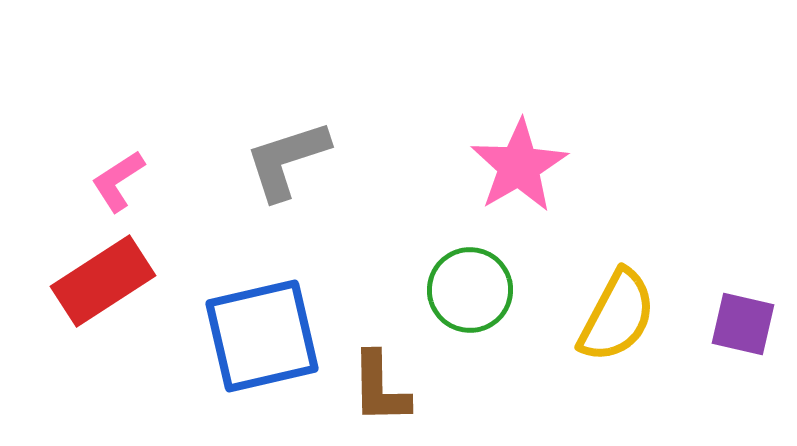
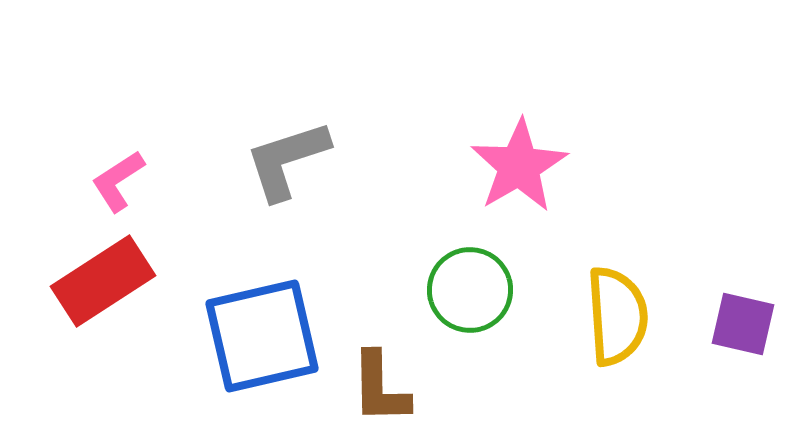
yellow semicircle: rotated 32 degrees counterclockwise
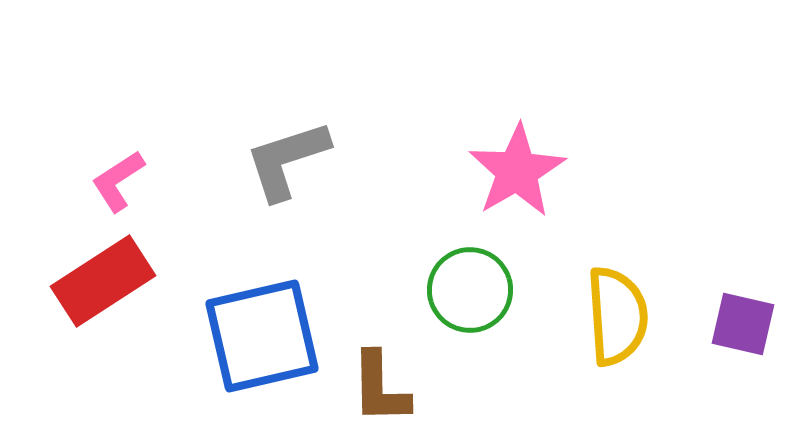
pink star: moved 2 px left, 5 px down
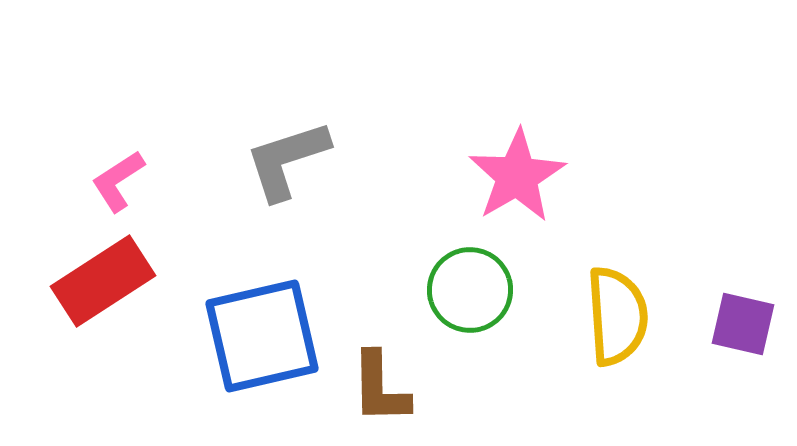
pink star: moved 5 px down
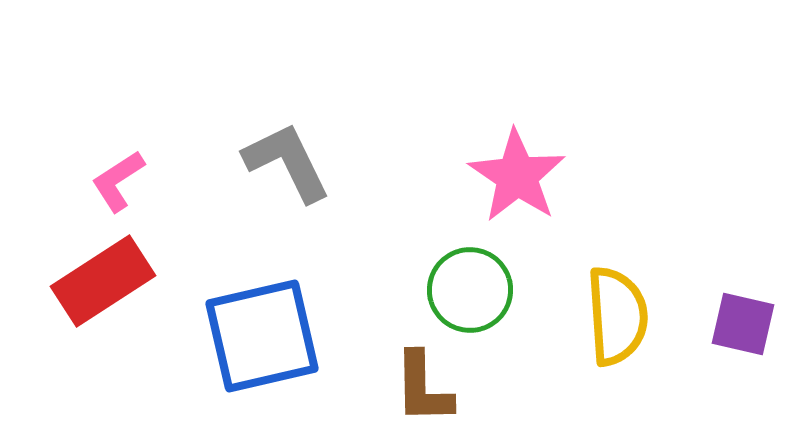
gray L-shape: moved 2 px down; rotated 82 degrees clockwise
pink star: rotated 8 degrees counterclockwise
brown L-shape: moved 43 px right
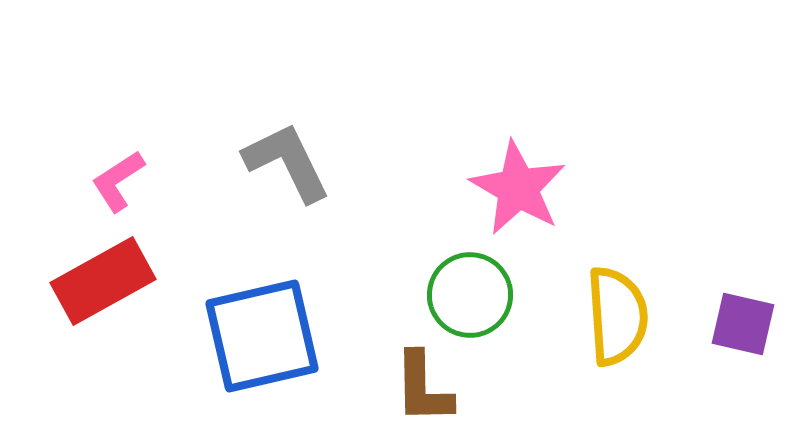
pink star: moved 1 px right, 12 px down; rotated 4 degrees counterclockwise
red rectangle: rotated 4 degrees clockwise
green circle: moved 5 px down
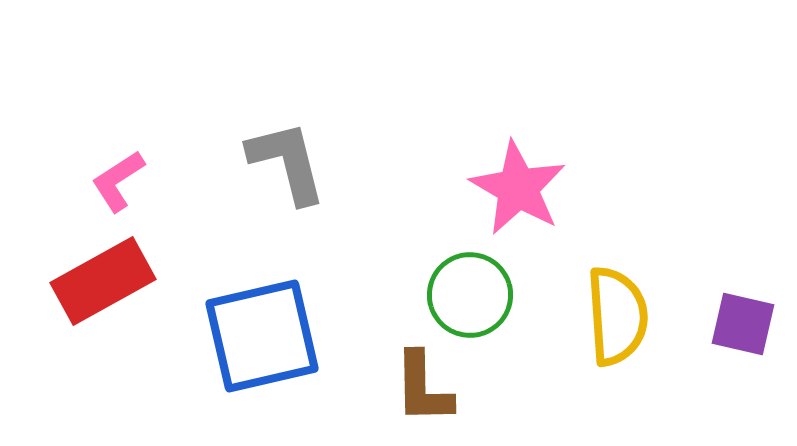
gray L-shape: rotated 12 degrees clockwise
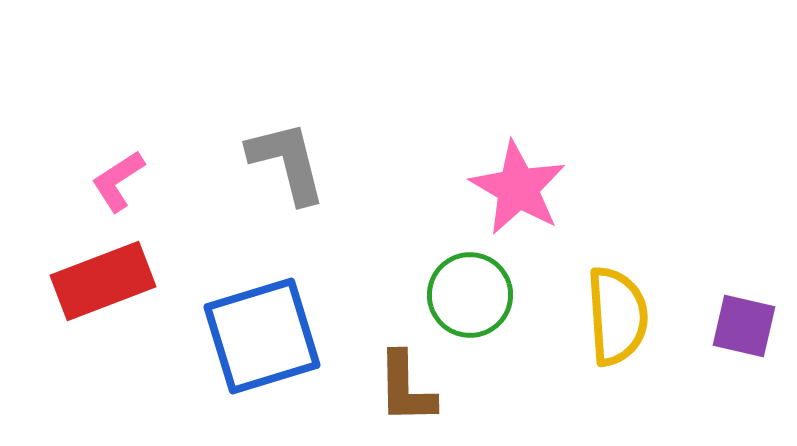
red rectangle: rotated 8 degrees clockwise
purple square: moved 1 px right, 2 px down
blue square: rotated 4 degrees counterclockwise
brown L-shape: moved 17 px left
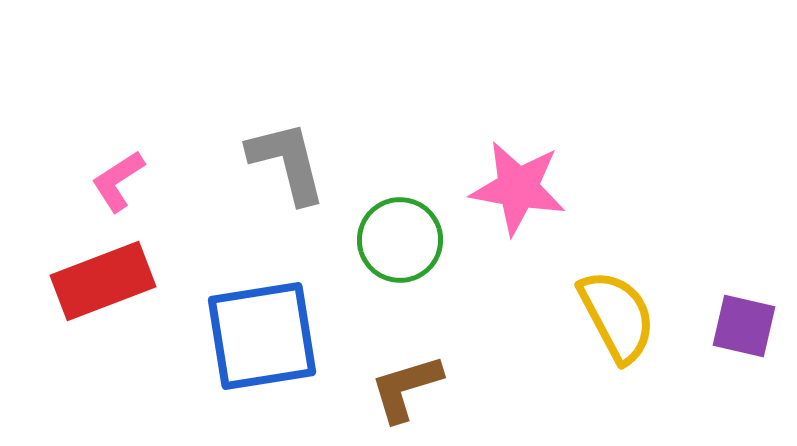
pink star: rotated 20 degrees counterclockwise
green circle: moved 70 px left, 55 px up
yellow semicircle: rotated 24 degrees counterclockwise
blue square: rotated 8 degrees clockwise
brown L-shape: rotated 74 degrees clockwise
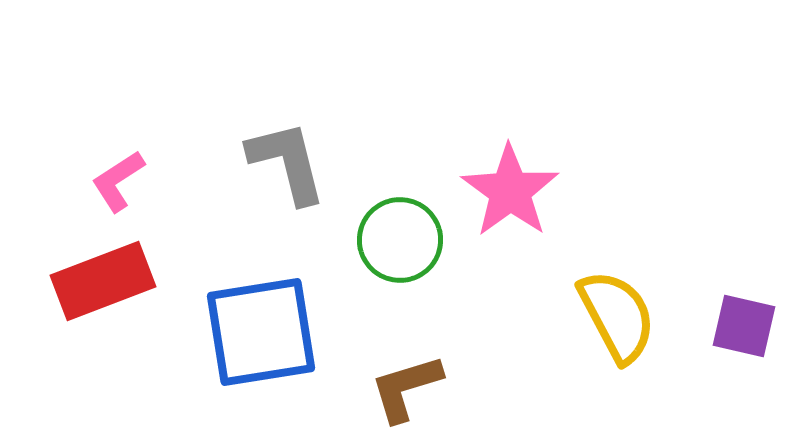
pink star: moved 8 px left, 3 px down; rotated 26 degrees clockwise
blue square: moved 1 px left, 4 px up
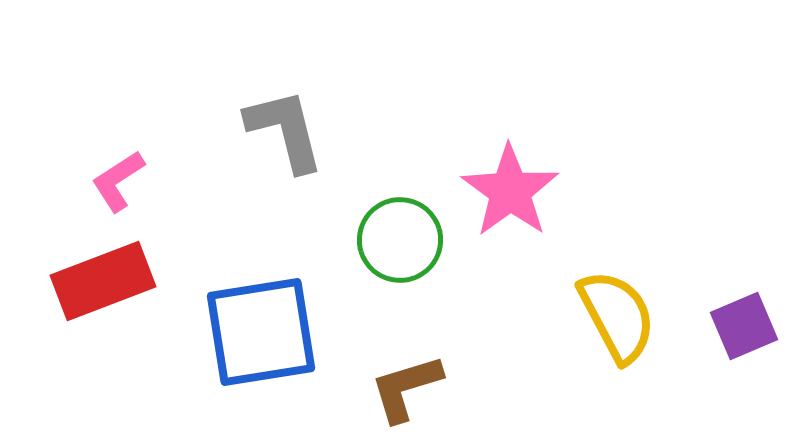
gray L-shape: moved 2 px left, 32 px up
purple square: rotated 36 degrees counterclockwise
